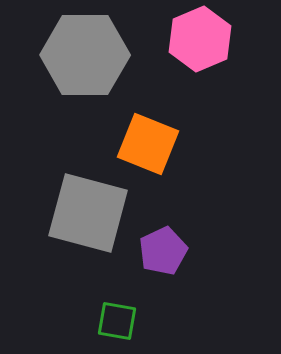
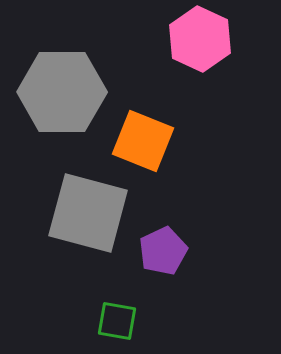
pink hexagon: rotated 12 degrees counterclockwise
gray hexagon: moved 23 px left, 37 px down
orange square: moved 5 px left, 3 px up
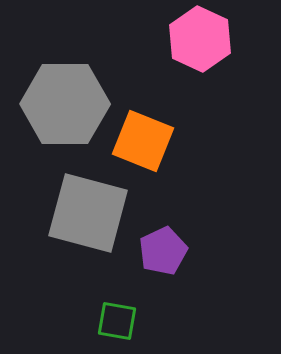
gray hexagon: moved 3 px right, 12 px down
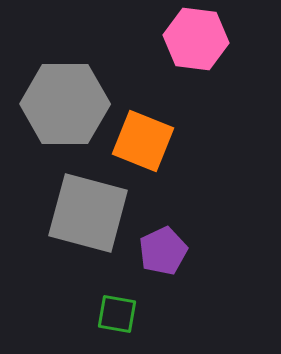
pink hexagon: moved 4 px left; rotated 18 degrees counterclockwise
green square: moved 7 px up
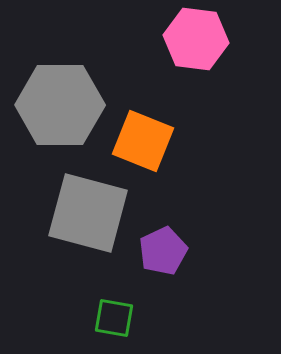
gray hexagon: moved 5 px left, 1 px down
green square: moved 3 px left, 4 px down
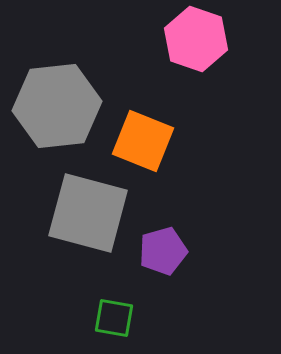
pink hexagon: rotated 12 degrees clockwise
gray hexagon: moved 3 px left, 1 px down; rotated 6 degrees counterclockwise
purple pentagon: rotated 9 degrees clockwise
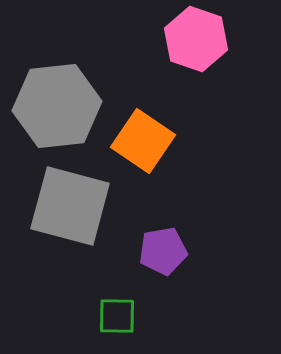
orange square: rotated 12 degrees clockwise
gray square: moved 18 px left, 7 px up
purple pentagon: rotated 6 degrees clockwise
green square: moved 3 px right, 2 px up; rotated 9 degrees counterclockwise
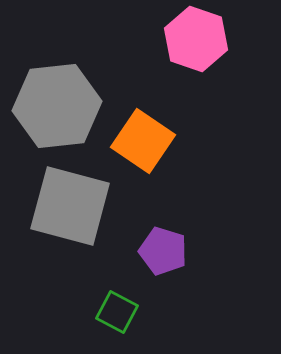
purple pentagon: rotated 27 degrees clockwise
green square: moved 4 px up; rotated 27 degrees clockwise
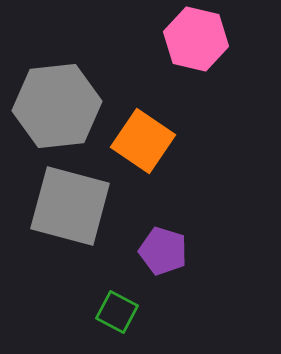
pink hexagon: rotated 6 degrees counterclockwise
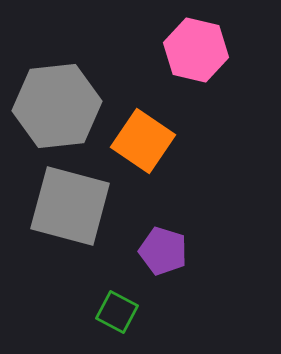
pink hexagon: moved 11 px down
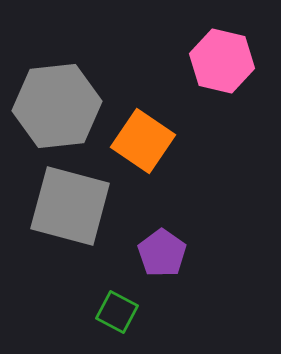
pink hexagon: moved 26 px right, 11 px down
purple pentagon: moved 1 px left, 2 px down; rotated 18 degrees clockwise
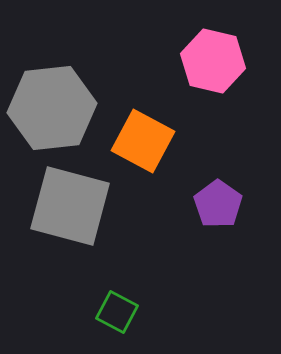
pink hexagon: moved 9 px left
gray hexagon: moved 5 px left, 2 px down
orange square: rotated 6 degrees counterclockwise
purple pentagon: moved 56 px right, 49 px up
